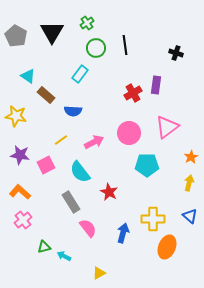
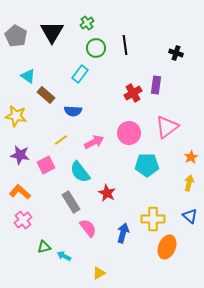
red star: moved 2 px left, 1 px down
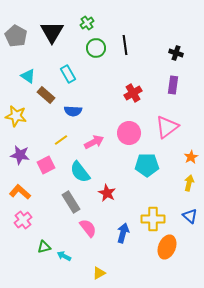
cyan rectangle: moved 12 px left; rotated 66 degrees counterclockwise
purple rectangle: moved 17 px right
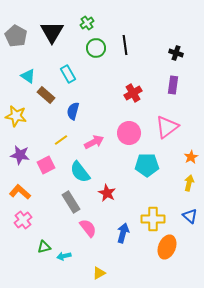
blue semicircle: rotated 102 degrees clockwise
cyan arrow: rotated 40 degrees counterclockwise
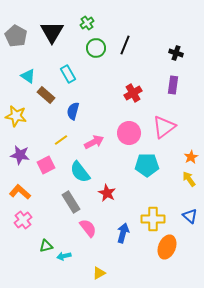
black line: rotated 30 degrees clockwise
pink triangle: moved 3 px left
yellow arrow: moved 4 px up; rotated 49 degrees counterclockwise
green triangle: moved 2 px right, 1 px up
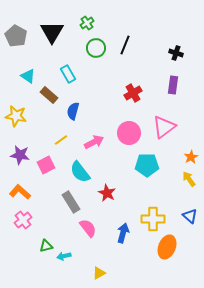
brown rectangle: moved 3 px right
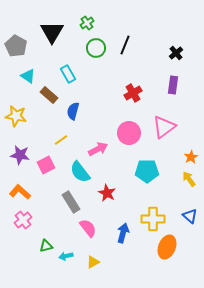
gray pentagon: moved 10 px down
black cross: rotated 32 degrees clockwise
pink arrow: moved 4 px right, 7 px down
cyan pentagon: moved 6 px down
cyan arrow: moved 2 px right
yellow triangle: moved 6 px left, 11 px up
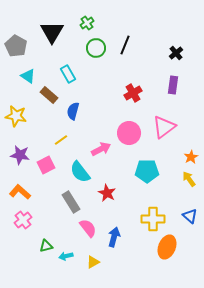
pink arrow: moved 3 px right
blue arrow: moved 9 px left, 4 px down
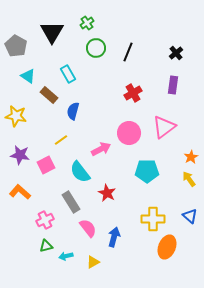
black line: moved 3 px right, 7 px down
pink cross: moved 22 px right; rotated 12 degrees clockwise
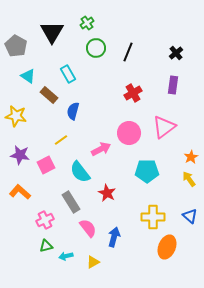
yellow cross: moved 2 px up
